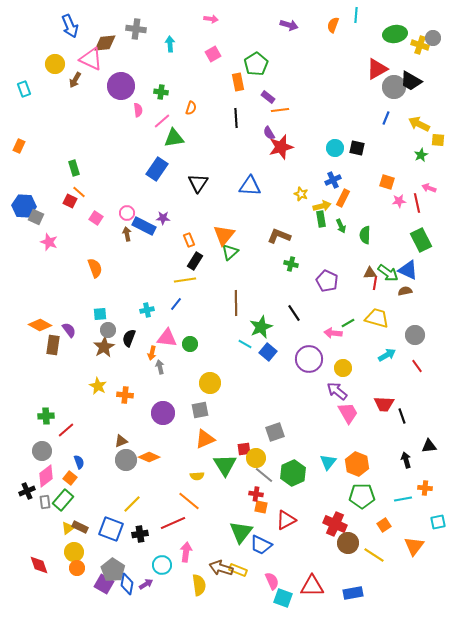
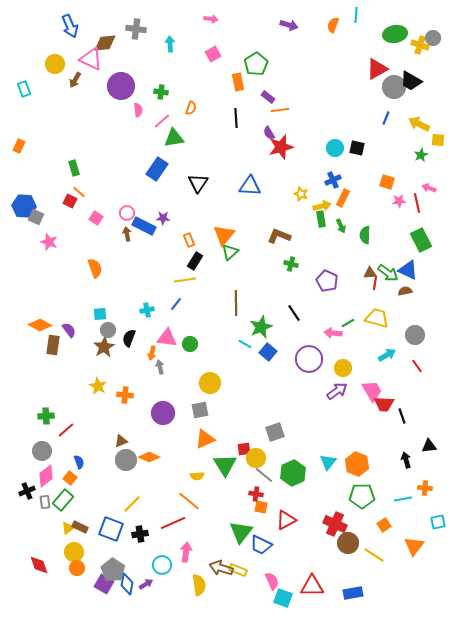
purple arrow at (337, 391): rotated 105 degrees clockwise
pink trapezoid at (348, 413): moved 24 px right, 22 px up
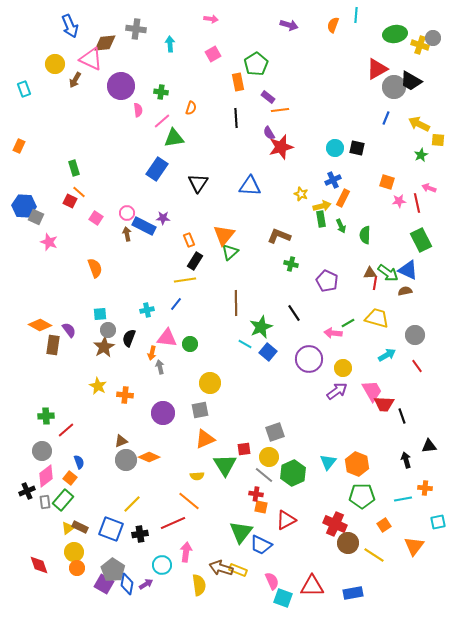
yellow circle at (256, 458): moved 13 px right, 1 px up
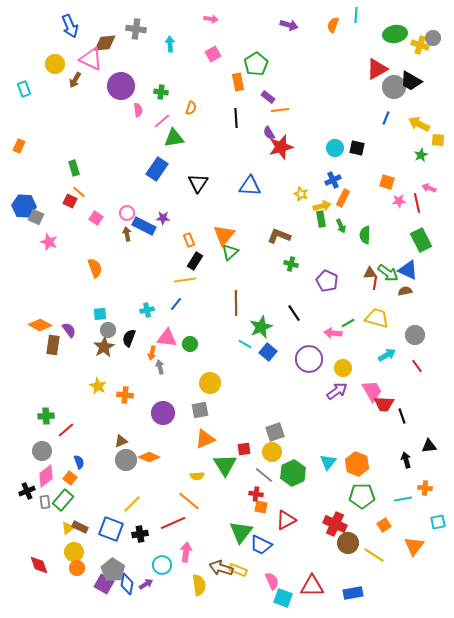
yellow circle at (269, 457): moved 3 px right, 5 px up
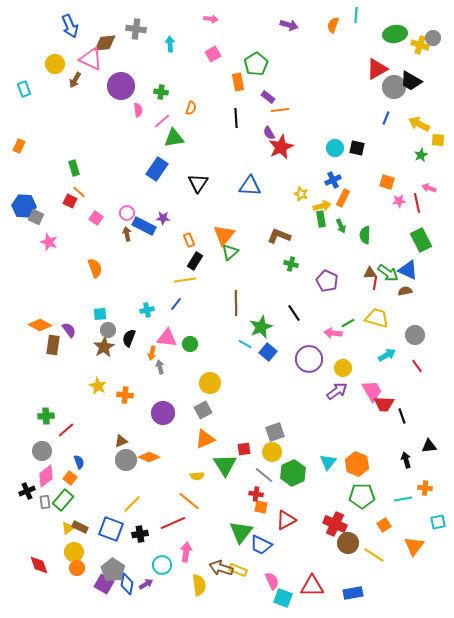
red star at (281, 147): rotated 10 degrees counterclockwise
gray square at (200, 410): moved 3 px right; rotated 18 degrees counterclockwise
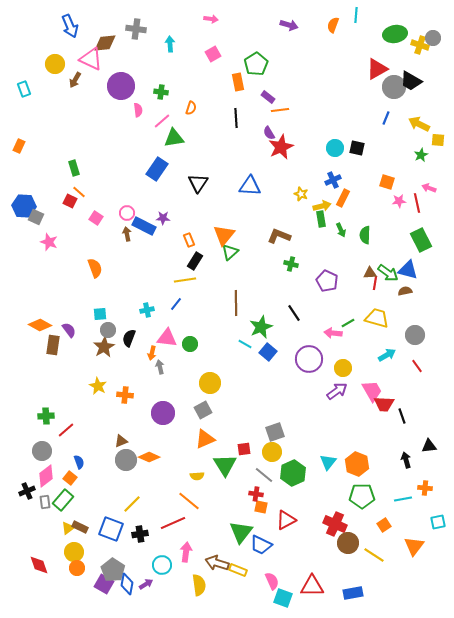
green arrow at (341, 226): moved 4 px down
blue triangle at (408, 270): rotated 10 degrees counterclockwise
brown arrow at (221, 568): moved 4 px left, 5 px up
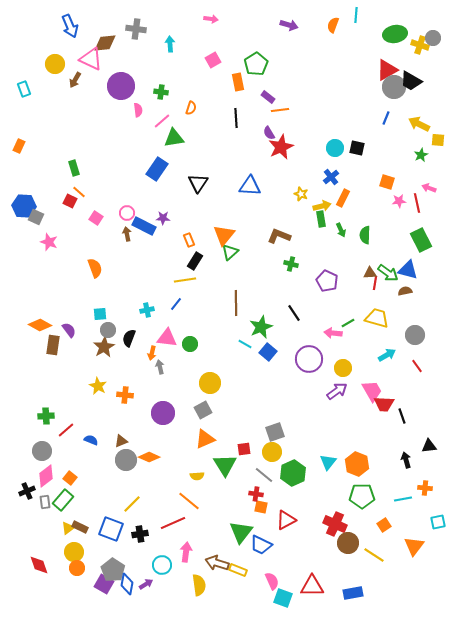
pink square at (213, 54): moved 6 px down
red triangle at (377, 69): moved 10 px right, 1 px down
blue cross at (333, 180): moved 2 px left, 3 px up; rotated 14 degrees counterclockwise
blue semicircle at (79, 462): moved 12 px right, 22 px up; rotated 48 degrees counterclockwise
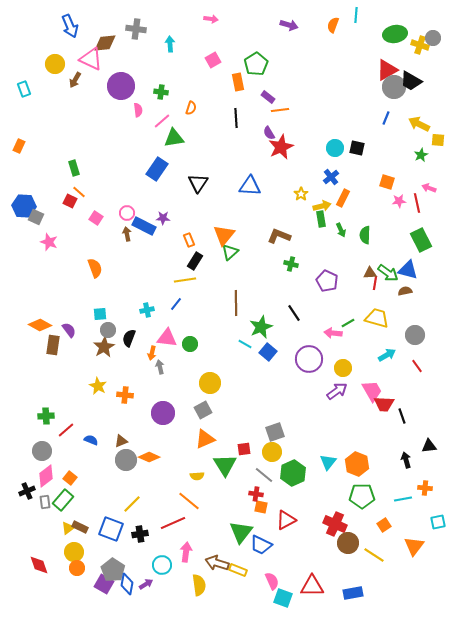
yellow star at (301, 194): rotated 16 degrees clockwise
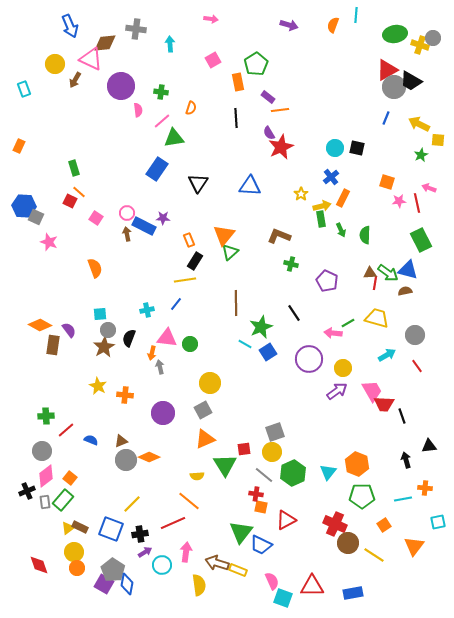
blue square at (268, 352): rotated 18 degrees clockwise
cyan triangle at (328, 462): moved 10 px down
purple arrow at (146, 584): moved 1 px left, 32 px up
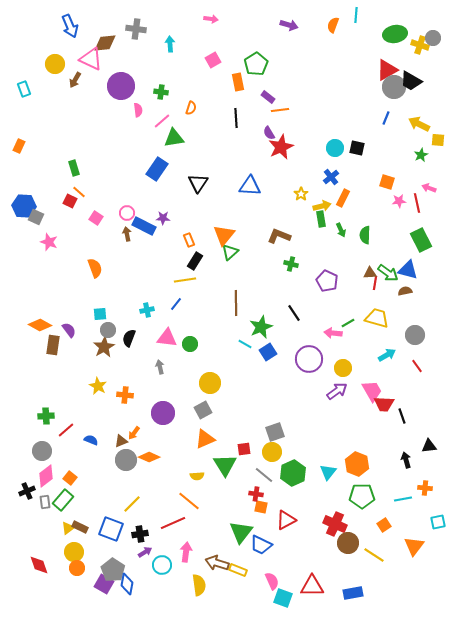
orange arrow at (152, 353): moved 18 px left, 80 px down; rotated 24 degrees clockwise
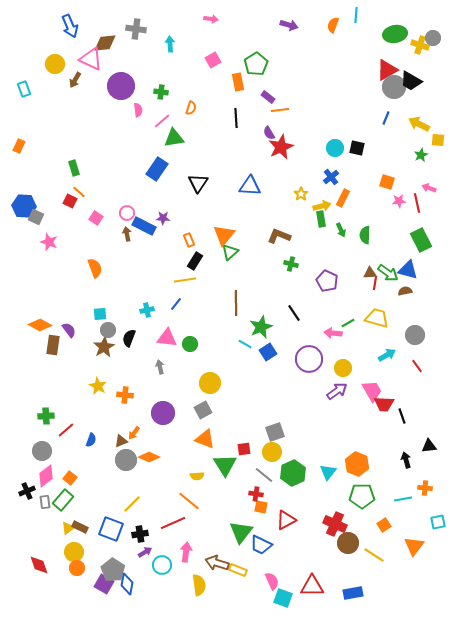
orange triangle at (205, 439): rotated 45 degrees clockwise
blue semicircle at (91, 440): rotated 88 degrees clockwise
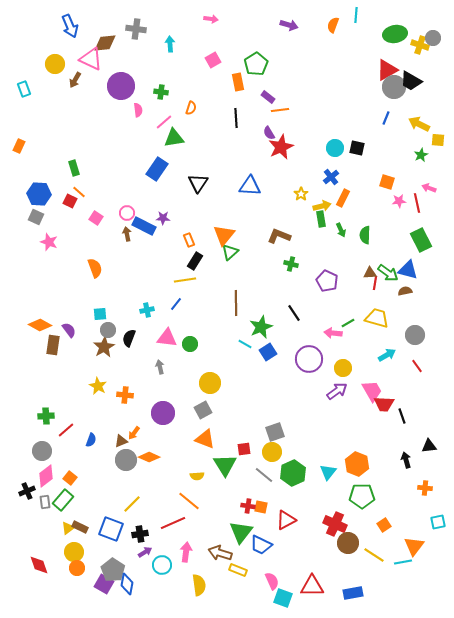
pink line at (162, 121): moved 2 px right, 1 px down
blue hexagon at (24, 206): moved 15 px right, 12 px up
red cross at (256, 494): moved 8 px left, 12 px down
cyan line at (403, 499): moved 63 px down
brown arrow at (217, 563): moved 3 px right, 10 px up
